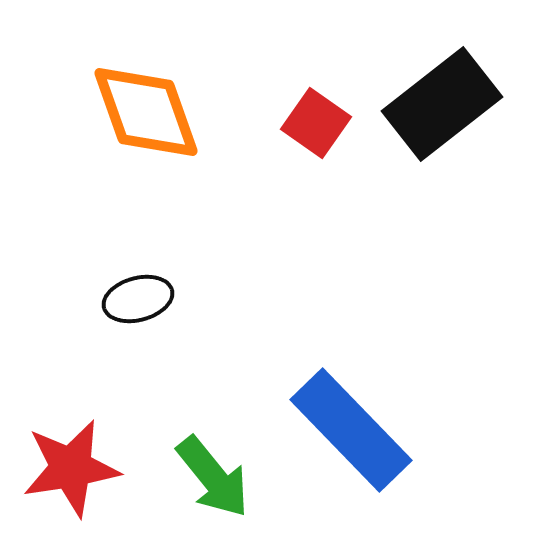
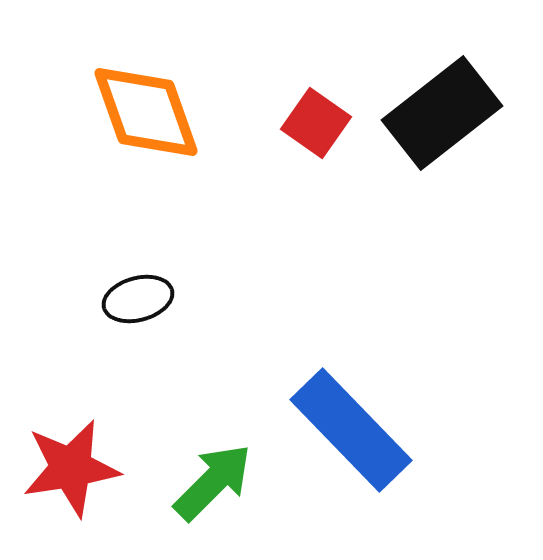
black rectangle: moved 9 px down
green arrow: moved 5 px down; rotated 96 degrees counterclockwise
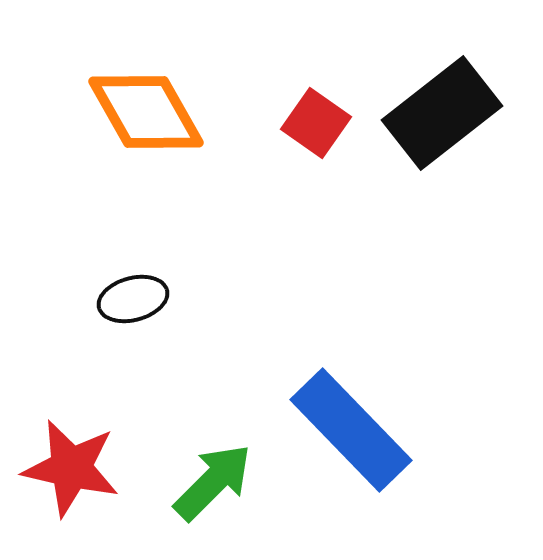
orange diamond: rotated 10 degrees counterclockwise
black ellipse: moved 5 px left
red star: rotated 22 degrees clockwise
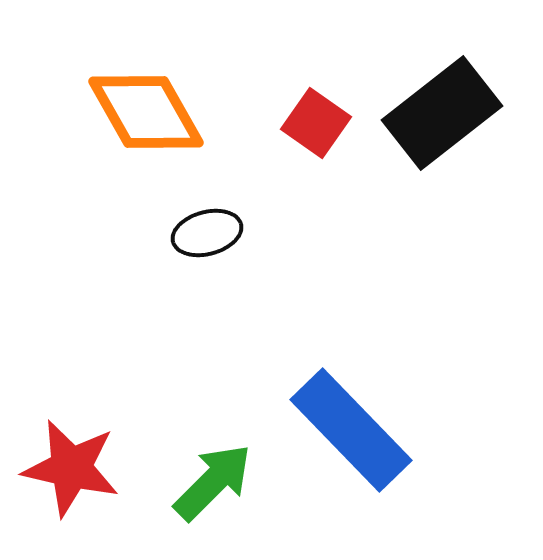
black ellipse: moved 74 px right, 66 px up
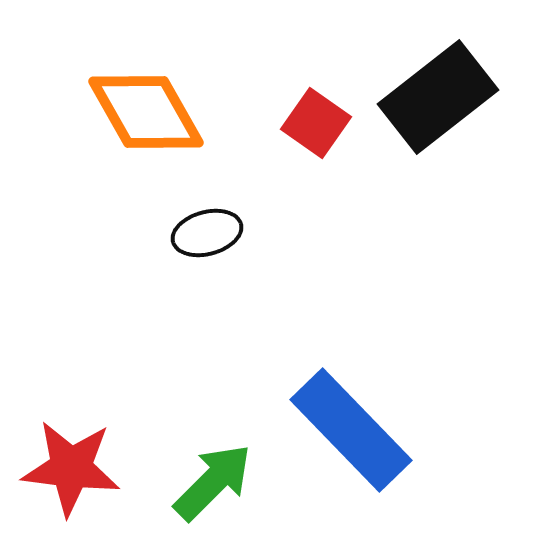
black rectangle: moved 4 px left, 16 px up
red star: rotated 6 degrees counterclockwise
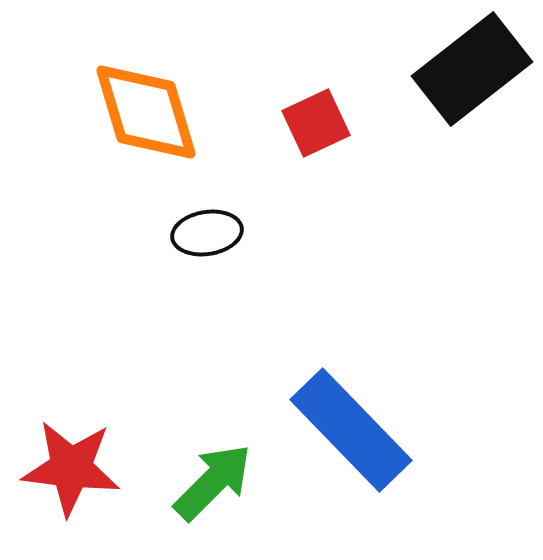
black rectangle: moved 34 px right, 28 px up
orange diamond: rotated 13 degrees clockwise
red square: rotated 30 degrees clockwise
black ellipse: rotated 6 degrees clockwise
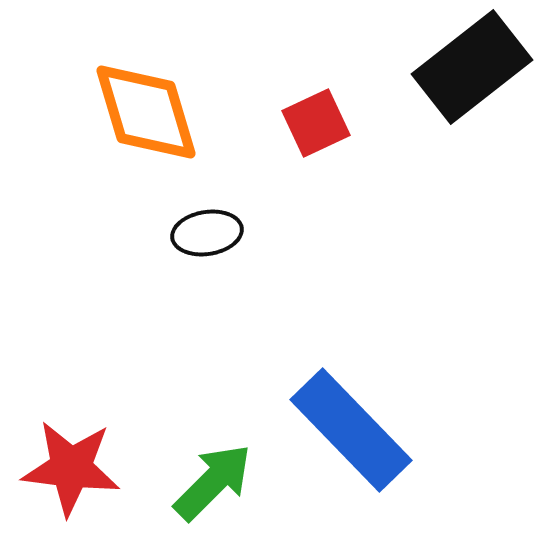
black rectangle: moved 2 px up
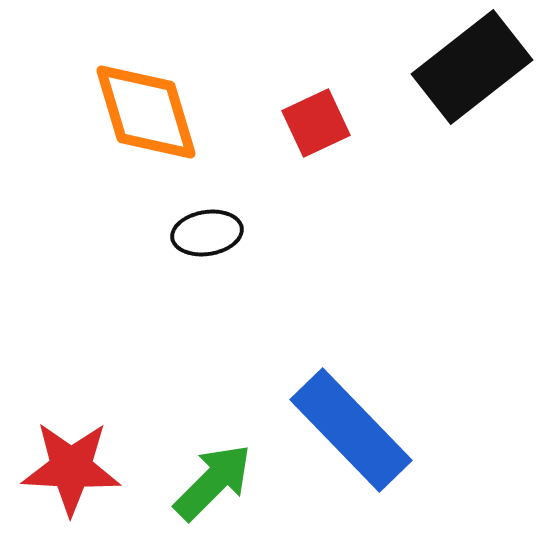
red star: rotated 4 degrees counterclockwise
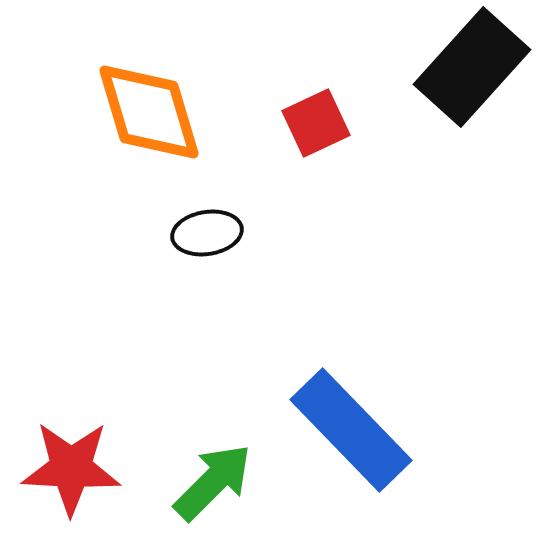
black rectangle: rotated 10 degrees counterclockwise
orange diamond: moved 3 px right
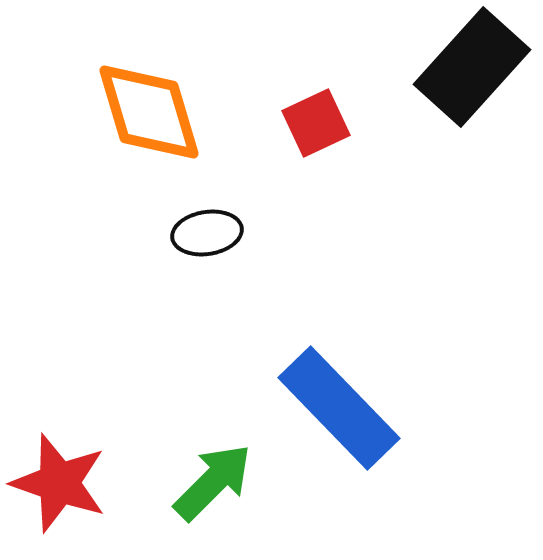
blue rectangle: moved 12 px left, 22 px up
red star: moved 12 px left, 15 px down; rotated 16 degrees clockwise
